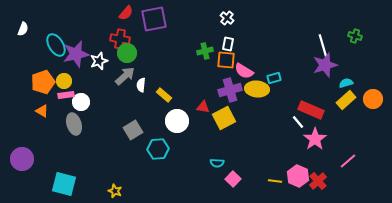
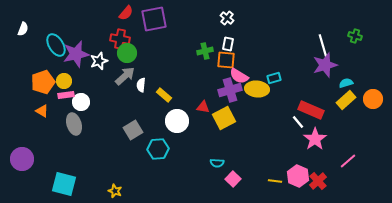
pink semicircle at (244, 71): moved 5 px left, 5 px down
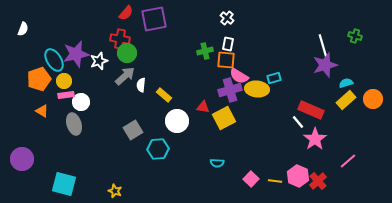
cyan ellipse at (56, 45): moved 2 px left, 15 px down
orange pentagon at (43, 82): moved 4 px left, 3 px up
pink square at (233, 179): moved 18 px right
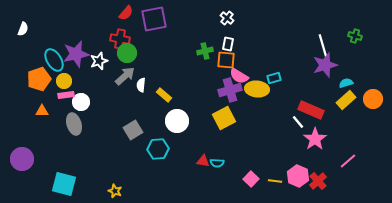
red triangle at (203, 107): moved 54 px down
orange triangle at (42, 111): rotated 32 degrees counterclockwise
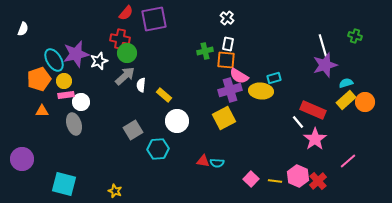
yellow ellipse at (257, 89): moved 4 px right, 2 px down
orange circle at (373, 99): moved 8 px left, 3 px down
red rectangle at (311, 110): moved 2 px right
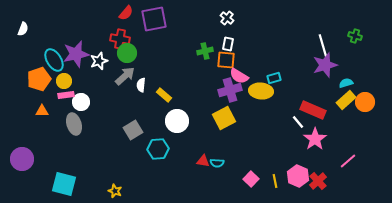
yellow line at (275, 181): rotated 72 degrees clockwise
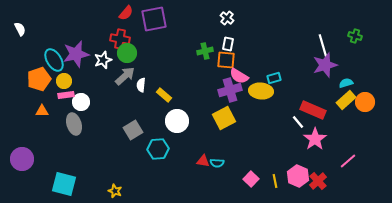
white semicircle at (23, 29): moved 3 px left; rotated 48 degrees counterclockwise
white star at (99, 61): moved 4 px right, 1 px up
